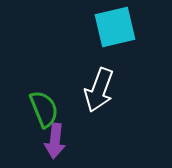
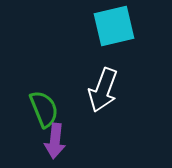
cyan square: moved 1 px left, 1 px up
white arrow: moved 4 px right
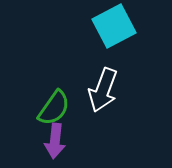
cyan square: rotated 15 degrees counterclockwise
green semicircle: moved 10 px right, 1 px up; rotated 57 degrees clockwise
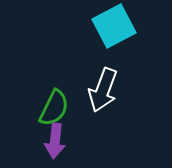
green semicircle: rotated 9 degrees counterclockwise
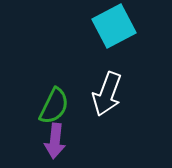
white arrow: moved 4 px right, 4 px down
green semicircle: moved 2 px up
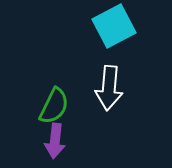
white arrow: moved 2 px right, 6 px up; rotated 15 degrees counterclockwise
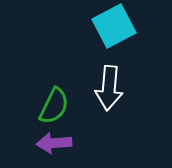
purple arrow: moved 1 px left, 2 px down; rotated 80 degrees clockwise
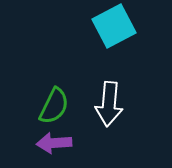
white arrow: moved 16 px down
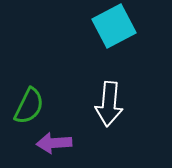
green semicircle: moved 25 px left
